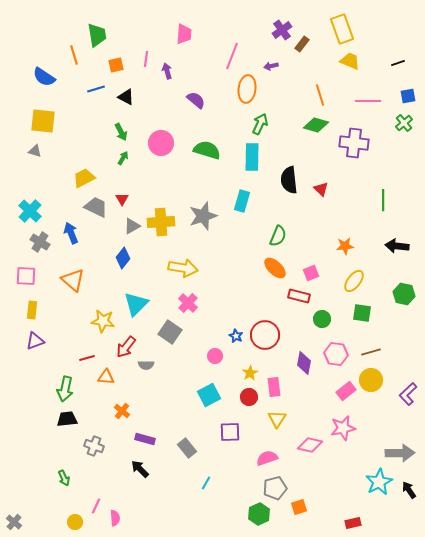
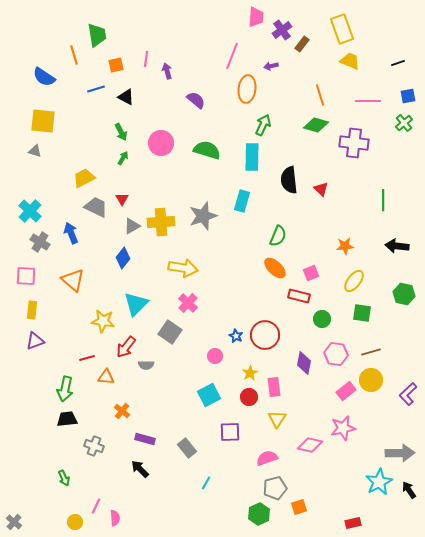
pink trapezoid at (184, 34): moved 72 px right, 17 px up
green arrow at (260, 124): moved 3 px right, 1 px down
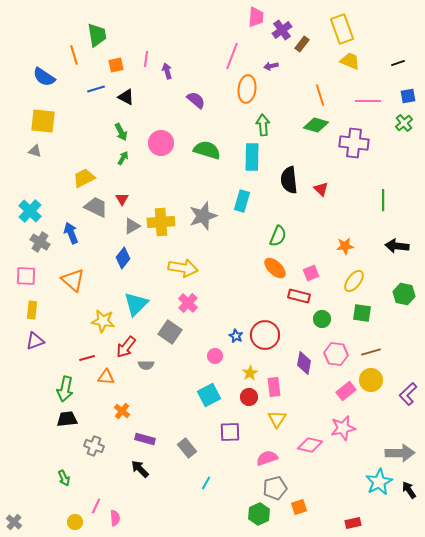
green arrow at (263, 125): rotated 30 degrees counterclockwise
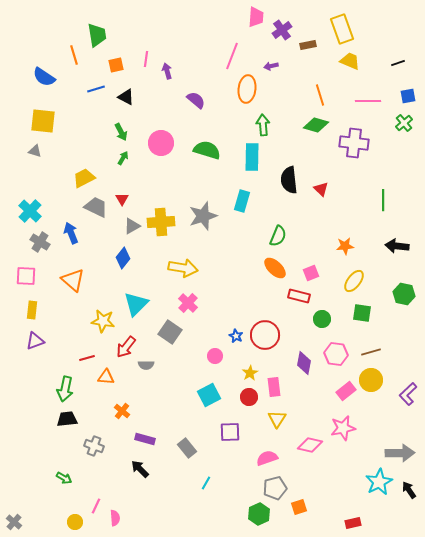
brown rectangle at (302, 44): moved 6 px right, 1 px down; rotated 42 degrees clockwise
green arrow at (64, 478): rotated 35 degrees counterclockwise
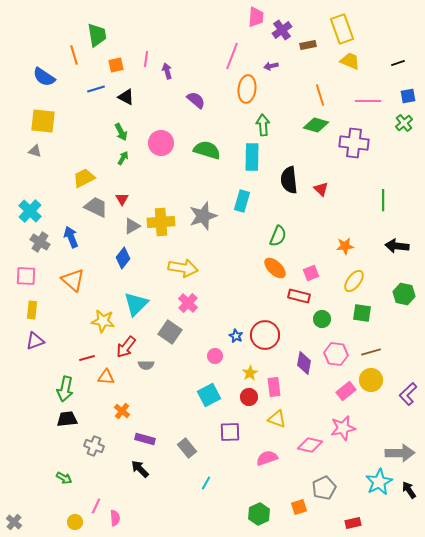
blue arrow at (71, 233): moved 4 px down
yellow triangle at (277, 419): rotated 42 degrees counterclockwise
gray pentagon at (275, 488): moved 49 px right; rotated 10 degrees counterclockwise
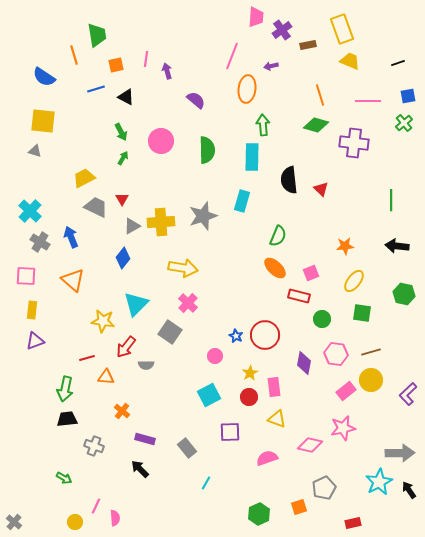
pink circle at (161, 143): moved 2 px up
green semicircle at (207, 150): rotated 72 degrees clockwise
green line at (383, 200): moved 8 px right
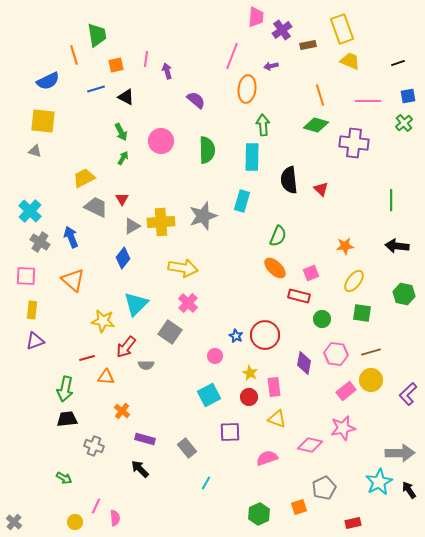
blue semicircle at (44, 77): moved 4 px right, 4 px down; rotated 60 degrees counterclockwise
yellow star at (250, 373): rotated 14 degrees counterclockwise
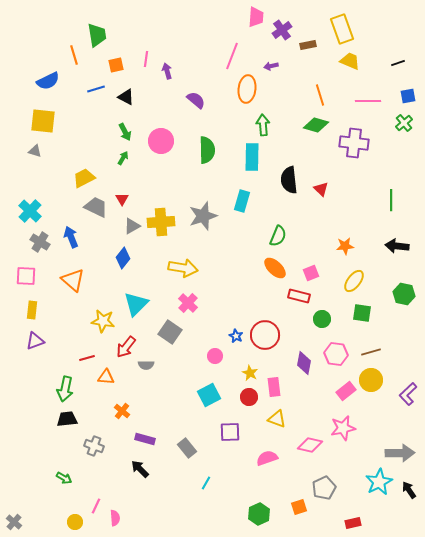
green arrow at (121, 132): moved 4 px right
